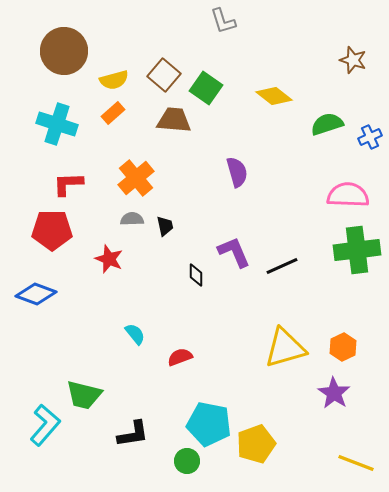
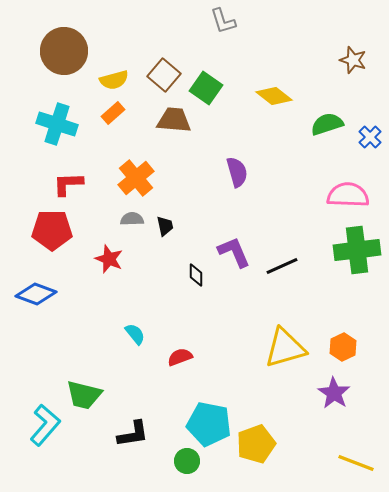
blue cross: rotated 20 degrees counterclockwise
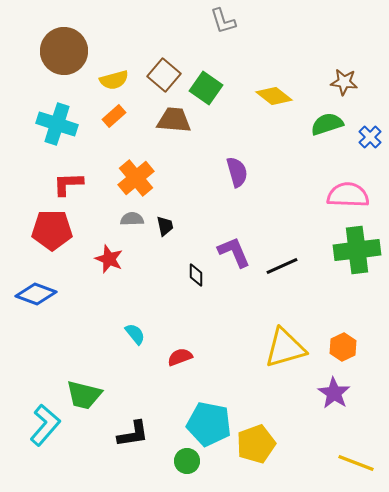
brown star: moved 9 px left, 22 px down; rotated 12 degrees counterclockwise
orange rectangle: moved 1 px right, 3 px down
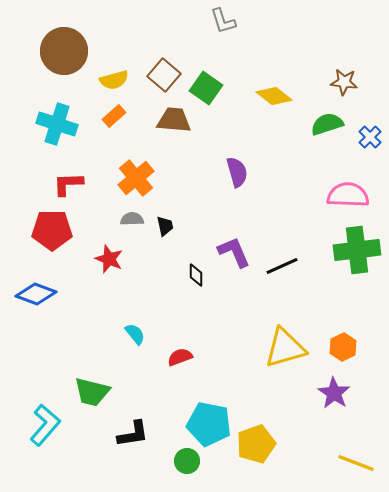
green trapezoid: moved 8 px right, 3 px up
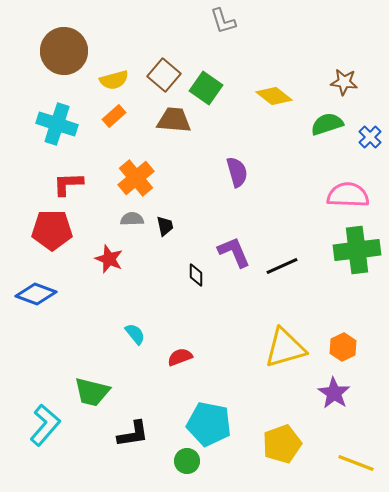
yellow pentagon: moved 26 px right
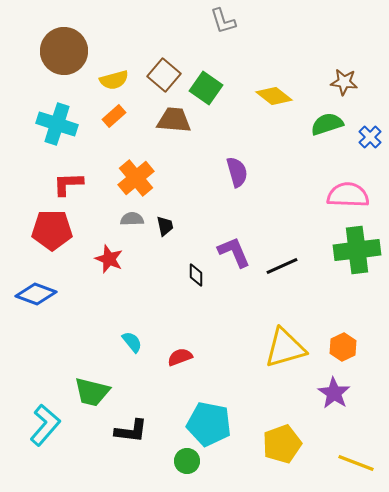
cyan semicircle: moved 3 px left, 8 px down
black L-shape: moved 2 px left, 3 px up; rotated 16 degrees clockwise
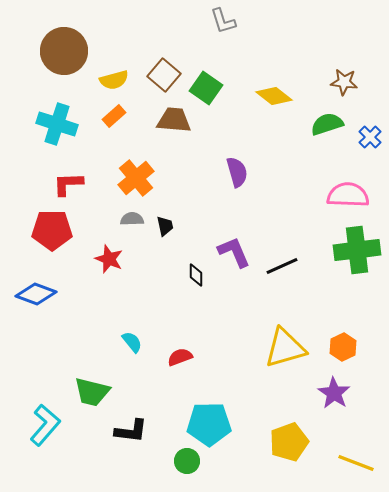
cyan pentagon: rotated 12 degrees counterclockwise
yellow pentagon: moved 7 px right, 2 px up
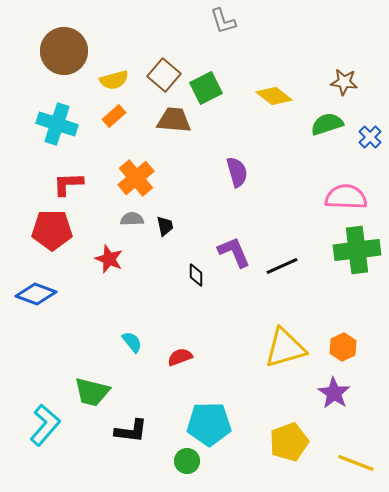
green square: rotated 28 degrees clockwise
pink semicircle: moved 2 px left, 2 px down
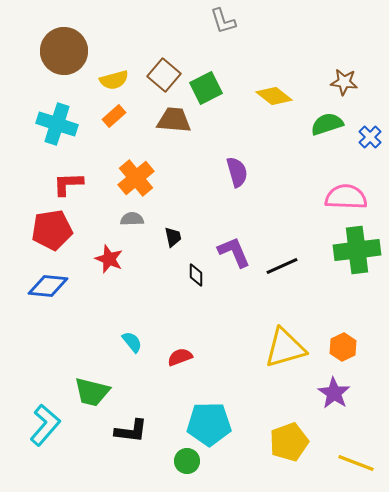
black trapezoid: moved 8 px right, 11 px down
red pentagon: rotated 9 degrees counterclockwise
blue diamond: moved 12 px right, 8 px up; rotated 15 degrees counterclockwise
